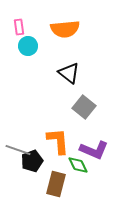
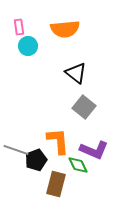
black triangle: moved 7 px right
gray line: moved 2 px left
black pentagon: moved 4 px right, 1 px up
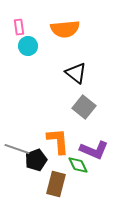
gray line: moved 1 px right, 1 px up
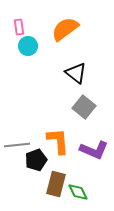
orange semicircle: rotated 148 degrees clockwise
gray line: moved 4 px up; rotated 25 degrees counterclockwise
green diamond: moved 27 px down
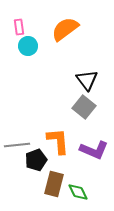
black triangle: moved 11 px right, 7 px down; rotated 15 degrees clockwise
brown rectangle: moved 2 px left
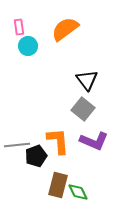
gray square: moved 1 px left, 2 px down
purple L-shape: moved 9 px up
black pentagon: moved 4 px up
brown rectangle: moved 4 px right, 1 px down
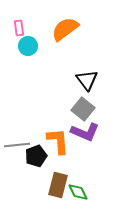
pink rectangle: moved 1 px down
purple L-shape: moved 9 px left, 9 px up
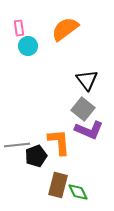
purple L-shape: moved 4 px right, 2 px up
orange L-shape: moved 1 px right, 1 px down
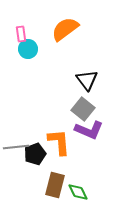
pink rectangle: moved 2 px right, 6 px down
cyan circle: moved 3 px down
gray line: moved 1 px left, 2 px down
black pentagon: moved 1 px left, 2 px up
brown rectangle: moved 3 px left
